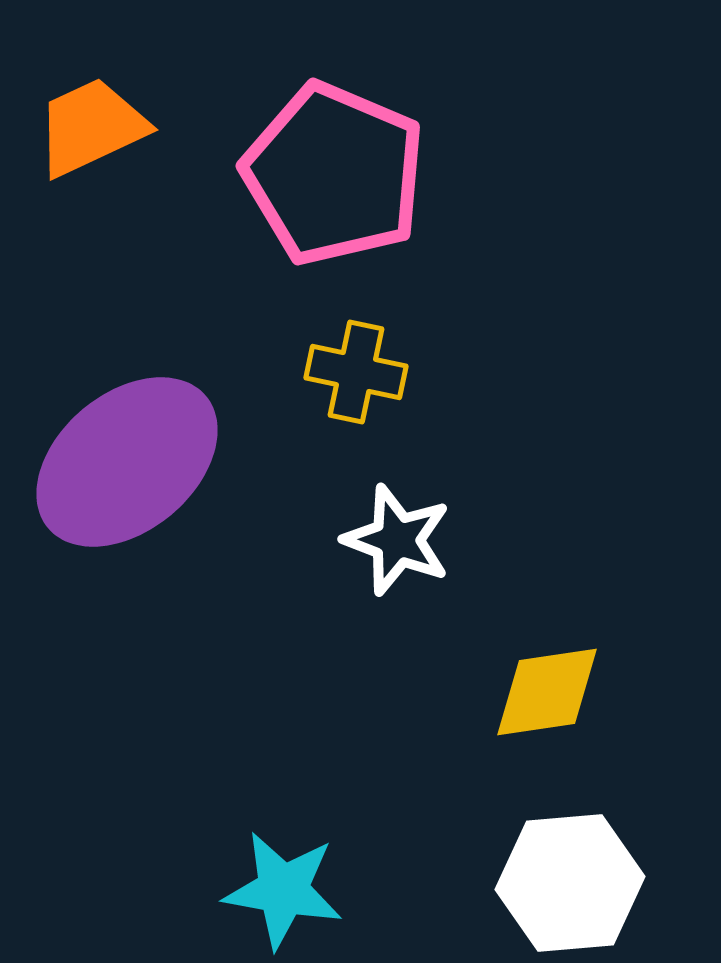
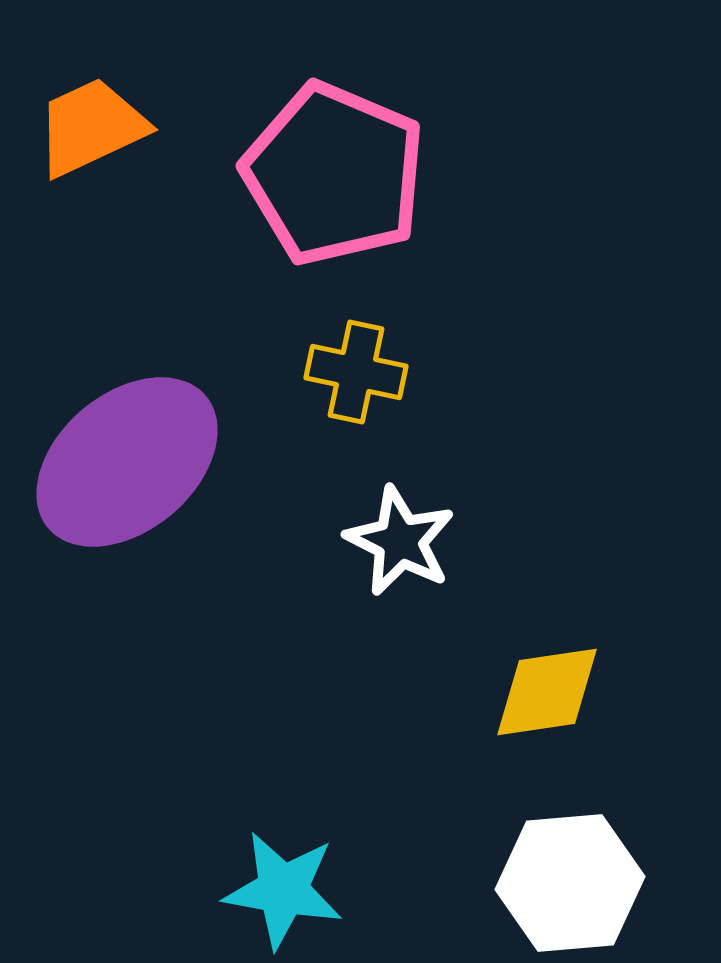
white star: moved 3 px right, 1 px down; rotated 6 degrees clockwise
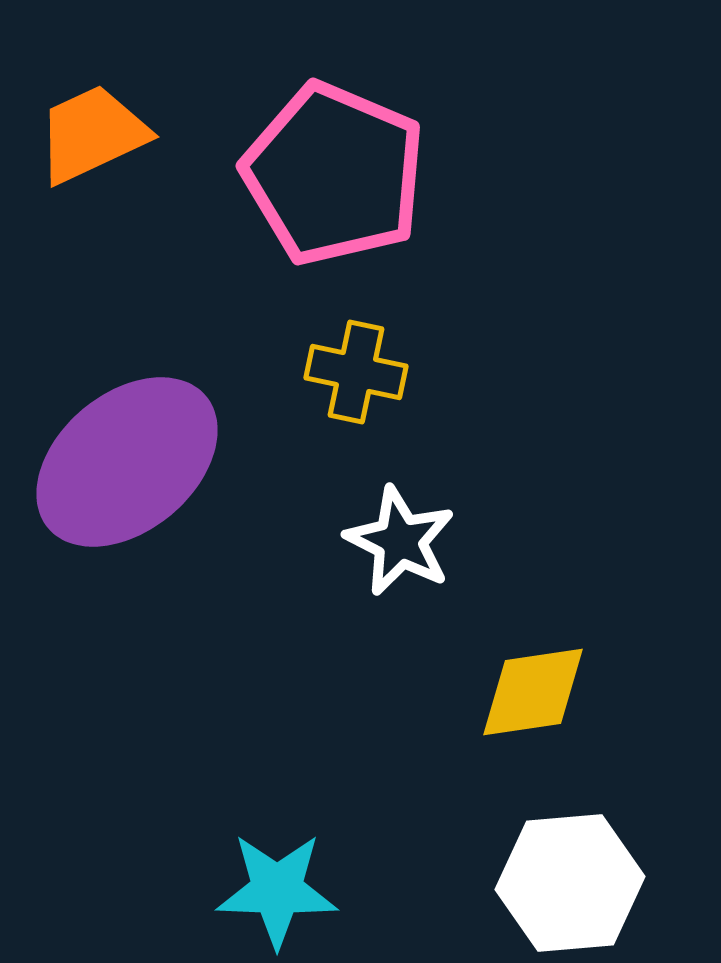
orange trapezoid: moved 1 px right, 7 px down
yellow diamond: moved 14 px left
cyan star: moved 6 px left; rotated 8 degrees counterclockwise
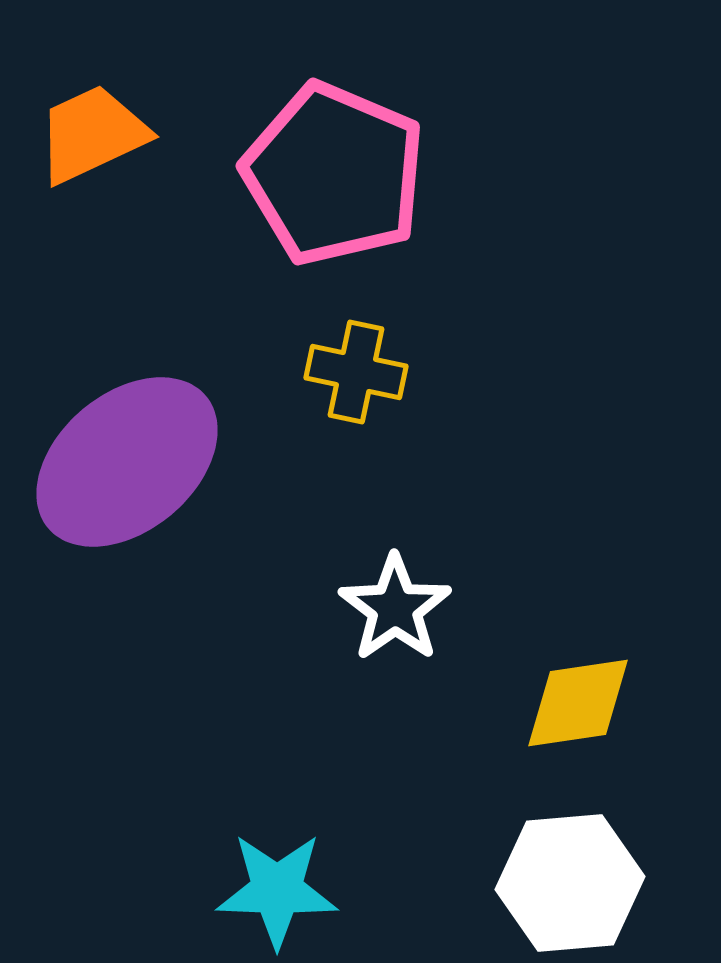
white star: moved 5 px left, 67 px down; rotated 10 degrees clockwise
yellow diamond: moved 45 px right, 11 px down
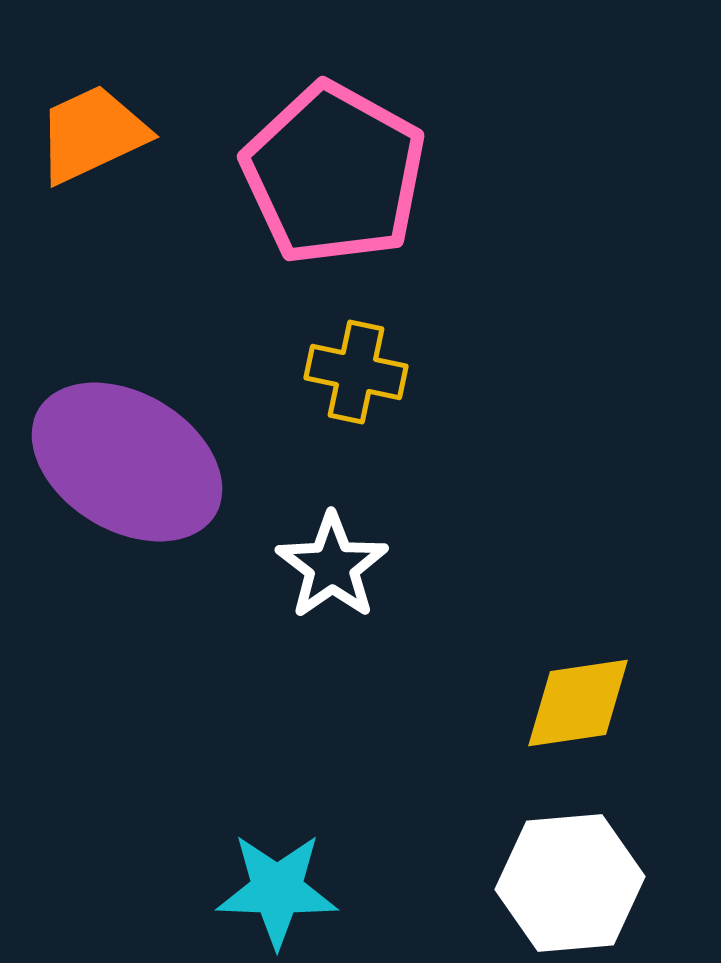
pink pentagon: rotated 6 degrees clockwise
purple ellipse: rotated 71 degrees clockwise
white star: moved 63 px left, 42 px up
